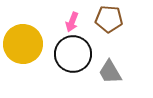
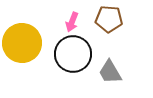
yellow circle: moved 1 px left, 1 px up
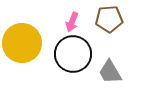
brown pentagon: rotated 8 degrees counterclockwise
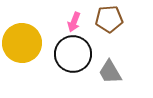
pink arrow: moved 2 px right
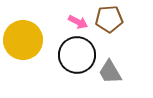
pink arrow: moved 4 px right; rotated 84 degrees counterclockwise
yellow circle: moved 1 px right, 3 px up
black circle: moved 4 px right, 1 px down
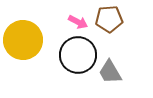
black circle: moved 1 px right
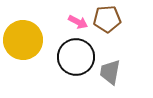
brown pentagon: moved 2 px left
black circle: moved 2 px left, 2 px down
gray trapezoid: rotated 40 degrees clockwise
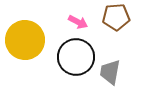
brown pentagon: moved 9 px right, 2 px up
yellow circle: moved 2 px right
